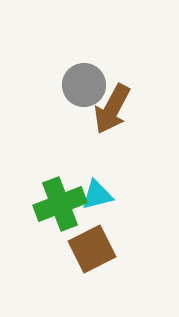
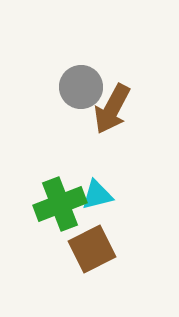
gray circle: moved 3 px left, 2 px down
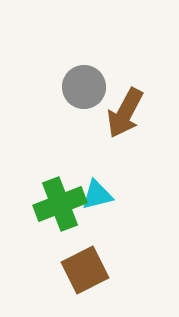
gray circle: moved 3 px right
brown arrow: moved 13 px right, 4 px down
brown square: moved 7 px left, 21 px down
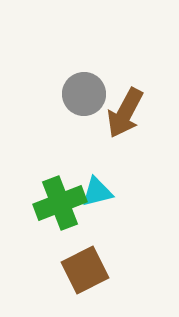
gray circle: moved 7 px down
cyan triangle: moved 3 px up
green cross: moved 1 px up
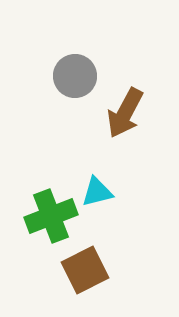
gray circle: moved 9 px left, 18 px up
green cross: moved 9 px left, 13 px down
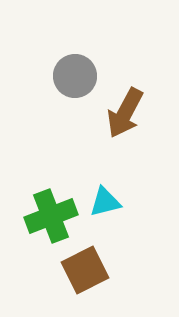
cyan triangle: moved 8 px right, 10 px down
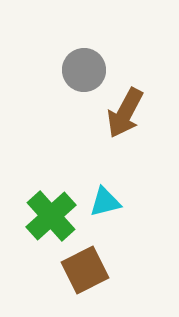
gray circle: moved 9 px right, 6 px up
green cross: rotated 21 degrees counterclockwise
